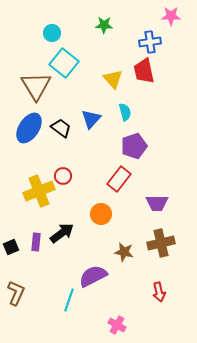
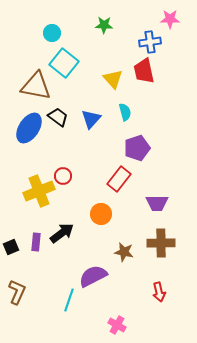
pink star: moved 1 px left, 3 px down
brown triangle: rotated 48 degrees counterclockwise
black trapezoid: moved 3 px left, 11 px up
purple pentagon: moved 3 px right, 2 px down
brown cross: rotated 12 degrees clockwise
brown L-shape: moved 1 px right, 1 px up
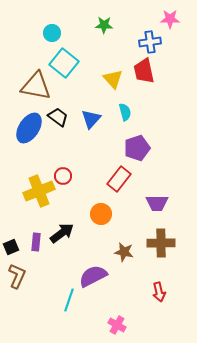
brown L-shape: moved 16 px up
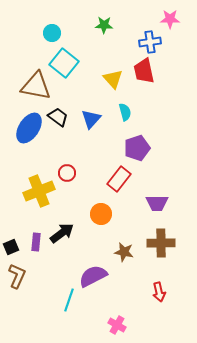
red circle: moved 4 px right, 3 px up
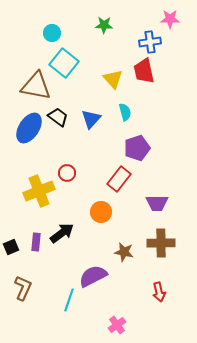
orange circle: moved 2 px up
brown L-shape: moved 6 px right, 12 px down
pink cross: rotated 24 degrees clockwise
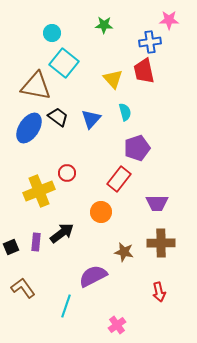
pink star: moved 1 px left, 1 px down
brown L-shape: rotated 60 degrees counterclockwise
cyan line: moved 3 px left, 6 px down
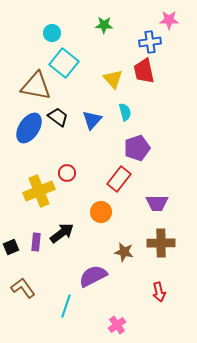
blue triangle: moved 1 px right, 1 px down
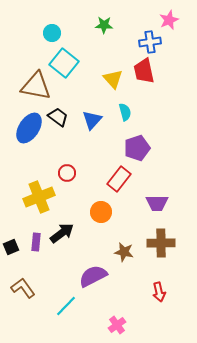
pink star: rotated 24 degrees counterclockwise
yellow cross: moved 6 px down
cyan line: rotated 25 degrees clockwise
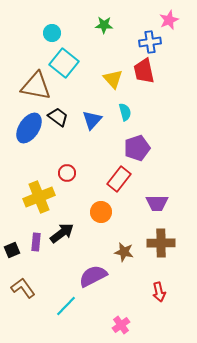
black square: moved 1 px right, 3 px down
pink cross: moved 4 px right
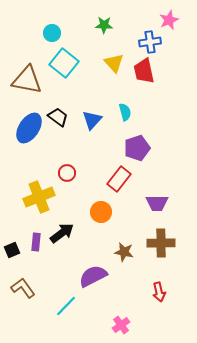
yellow triangle: moved 1 px right, 16 px up
brown triangle: moved 9 px left, 6 px up
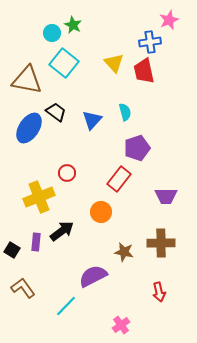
green star: moved 31 px left; rotated 24 degrees clockwise
black trapezoid: moved 2 px left, 5 px up
purple trapezoid: moved 9 px right, 7 px up
black arrow: moved 2 px up
black square: rotated 35 degrees counterclockwise
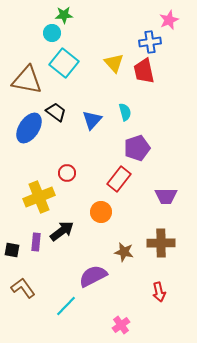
green star: moved 9 px left, 10 px up; rotated 30 degrees counterclockwise
black square: rotated 21 degrees counterclockwise
